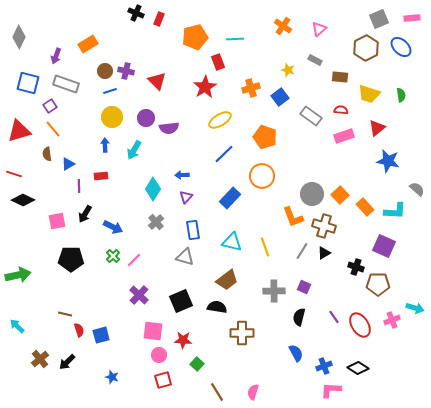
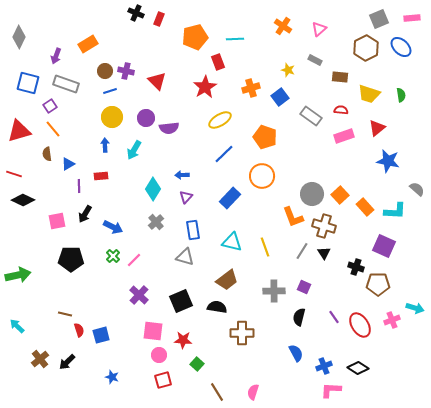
black triangle at (324, 253): rotated 32 degrees counterclockwise
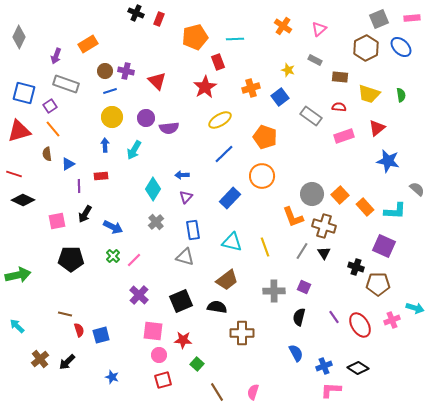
blue square at (28, 83): moved 4 px left, 10 px down
red semicircle at (341, 110): moved 2 px left, 3 px up
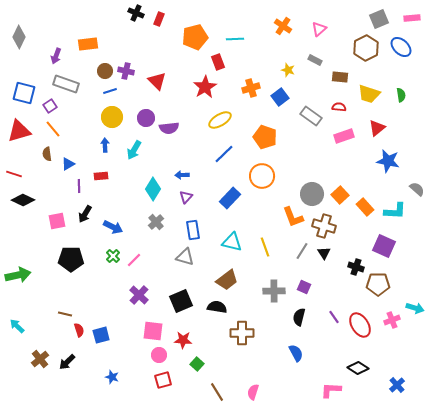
orange rectangle at (88, 44): rotated 24 degrees clockwise
blue cross at (324, 366): moved 73 px right, 19 px down; rotated 21 degrees counterclockwise
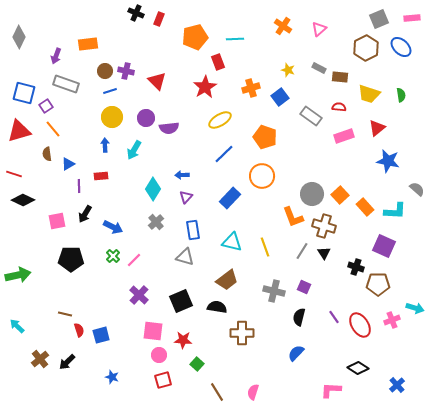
gray rectangle at (315, 60): moved 4 px right, 8 px down
purple square at (50, 106): moved 4 px left
gray cross at (274, 291): rotated 15 degrees clockwise
blue semicircle at (296, 353): rotated 108 degrees counterclockwise
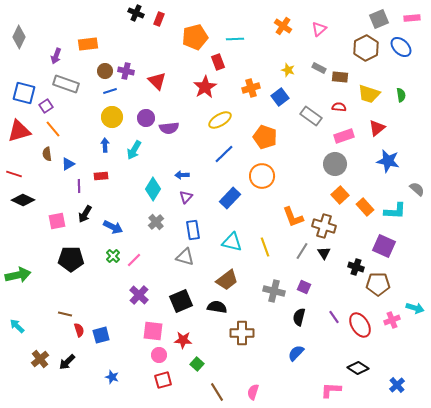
gray circle at (312, 194): moved 23 px right, 30 px up
